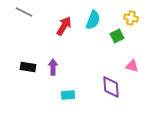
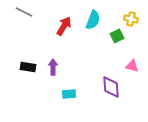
yellow cross: moved 1 px down
cyan rectangle: moved 1 px right, 1 px up
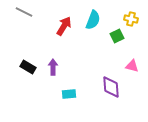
black rectangle: rotated 21 degrees clockwise
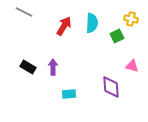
cyan semicircle: moved 1 px left, 3 px down; rotated 18 degrees counterclockwise
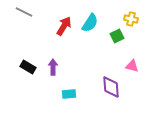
cyan semicircle: moved 2 px left; rotated 30 degrees clockwise
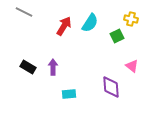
pink triangle: rotated 24 degrees clockwise
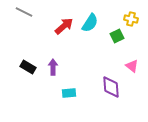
red arrow: rotated 18 degrees clockwise
cyan rectangle: moved 1 px up
